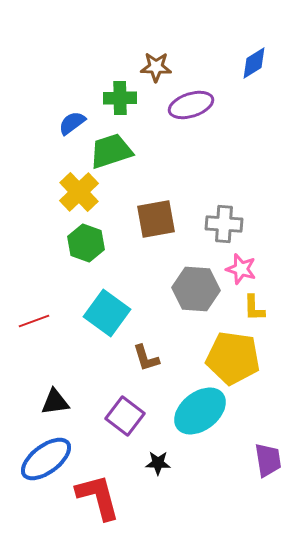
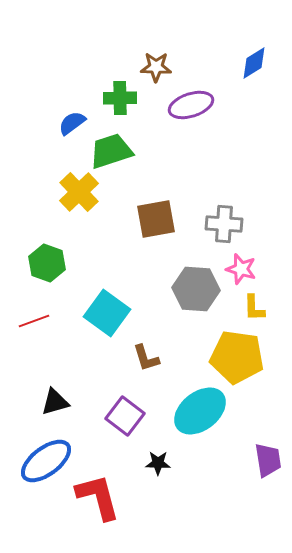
green hexagon: moved 39 px left, 20 px down
yellow pentagon: moved 4 px right, 1 px up
black triangle: rotated 8 degrees counterclockwise
blue ellipse: moved 2 px down
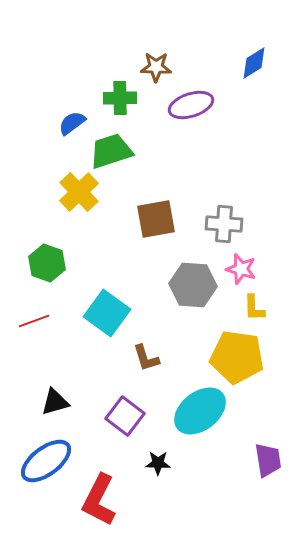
gray hexagon: moved 3 px left, 4 px up
red L-shape: moved 1 px right, 3 px down; rotated 138 degrees counterclockwise
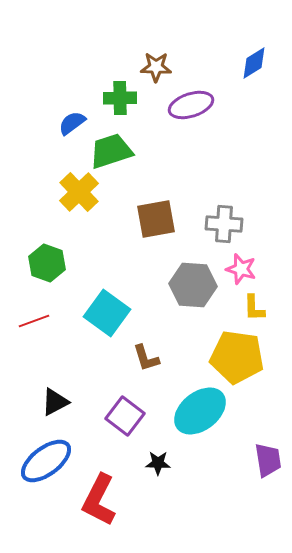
black triangle: rotated 12 degrees counterclockwise
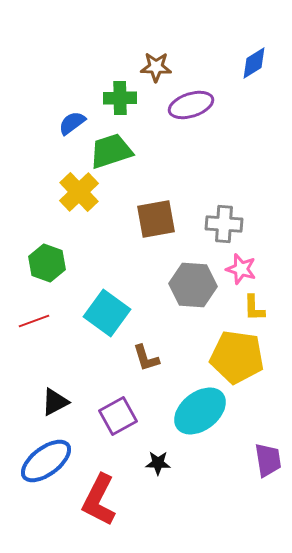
purple square: moved 7 px left; rotated 24 degrees clockwise
